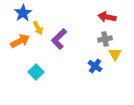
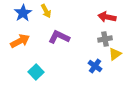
yellow arrow: moved 8 px right, 17 px up
purple L-shape: moved 2 px up; rotated 70 degrees clockwise
yellow triangle: rotated 24 degrees clockwise
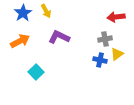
red arrow: moved 9 px right; rotated 18 degrees counterclockwise
yellow triangle: moved 2 px right
blue cross: moved 5 px right, 6 px up; rotated 24 degrees counterclockwise
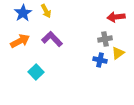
purple L-shape: moved 7 px left, 2 px down; rotated 20 degrees clockwise
yellow triangle: moved 1 px right, 1 px up
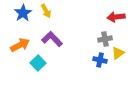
orange arrow: moved 4 px down
cyan square: moved 2 px right, 9 px up
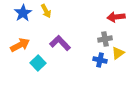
purple L-shape: moved 8 px right, 4 px down
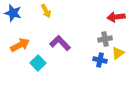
blue star: moved 10 px left; rotated 24 degrees counterclockwise
